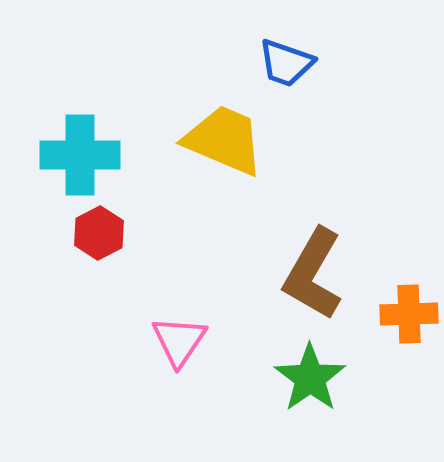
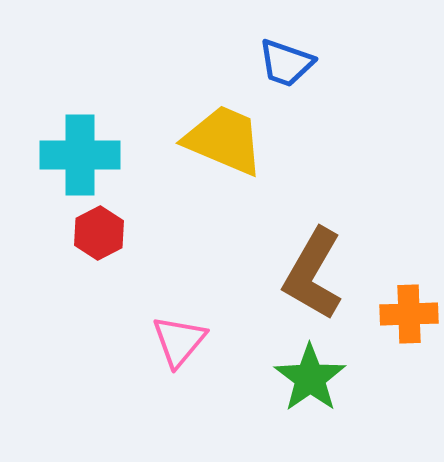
pink triangle: rotated 6 degrees clockwise
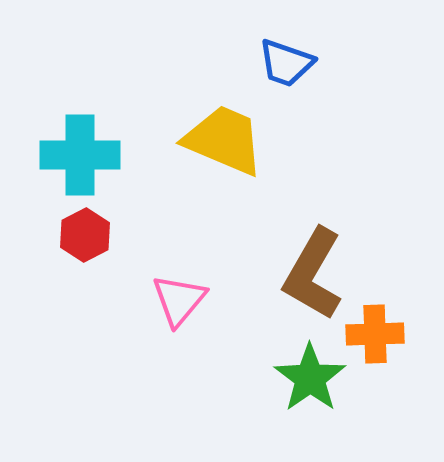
red hexagon: moved 14 px left, 2 px down
orange cross: moved 34 px left, 20 px down
pink triangle: moved 41 px up
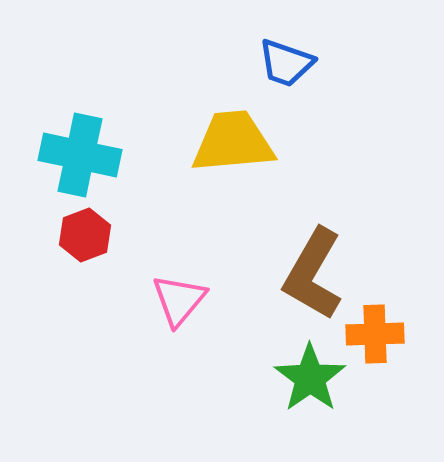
yellow trapezoid: moved 9 px right, 2 px down; rotated 28 degrees counterclockwise
cyan cross: rotated 12 degrees clockwise
red hexagon: rotated 6 degrees clockwise
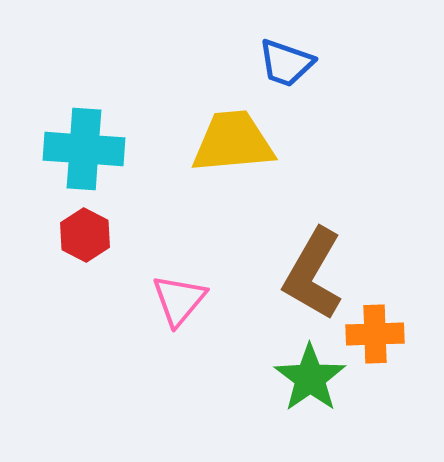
cyan cross: moved 4 px right, 6 px up; rotated 8 degrees counterclockwise
red hexagon: rotated 12 degrees counterclockwise
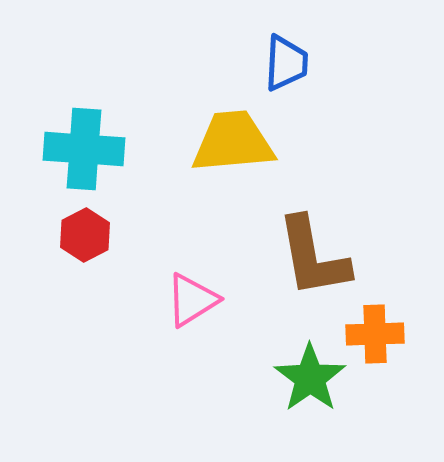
blue trapezoid: rotated 106 degrees counterclockwise
red hexagon: rotated 6 degrees clockwise
brown L-shape: moved 17 px up; rotated 40 degrees counterclockwise
pink triangle: moved 13 px right; rotated 18 degrees clockwise
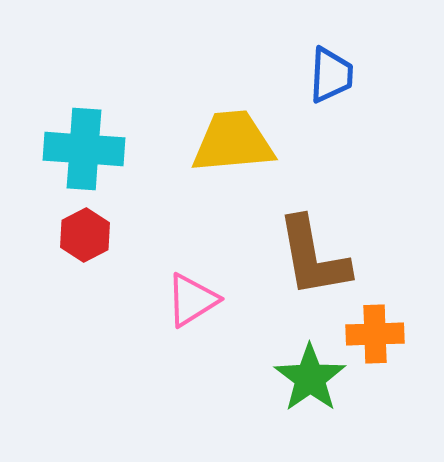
blue trapezoid: moved 45 px right, 12 px down
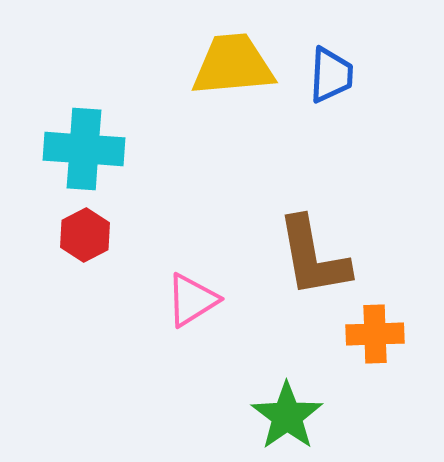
yellow trapezoid: moved 77 px up
green star: moved 23 px left, 38 px down
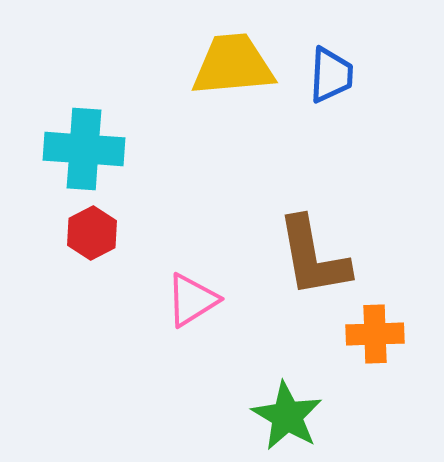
red hexagon: moved 7 px right, 2 px up
green star: rotated 6 degrees counterclockwise
